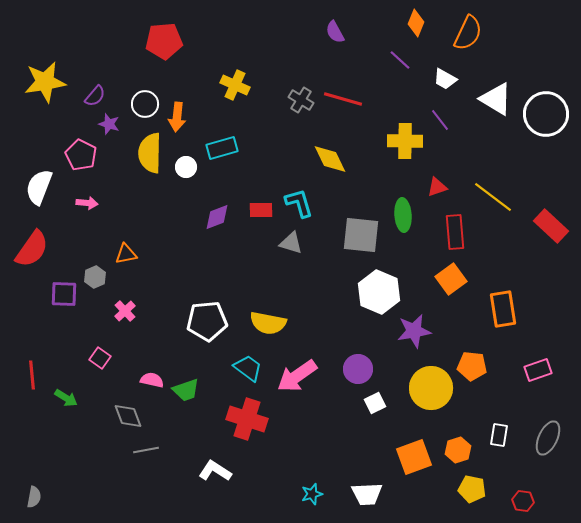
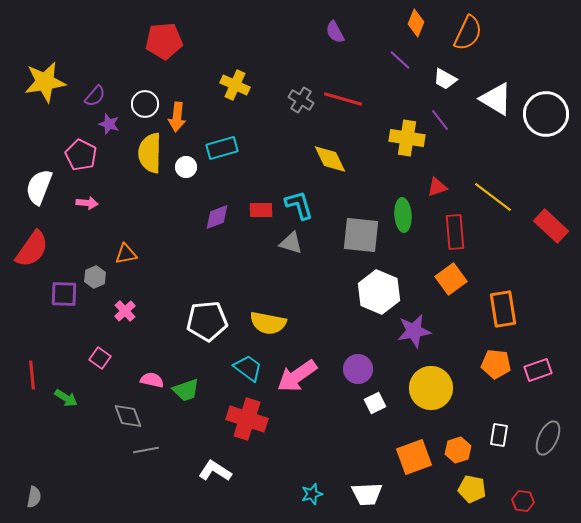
yellow cross at (405, 141): moved 2 px right, 3 px up; rotated 8 degrees clockwise
cyan L-shape at (299, 203): moved 2 px down
orange pentagon at (472, 366): moved 24 px right, 2 px up
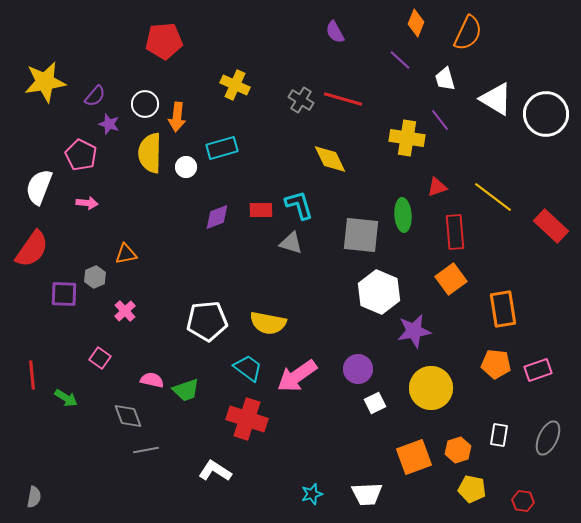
white trapezoid at (445, 79): rotated 45 degrees clockwise
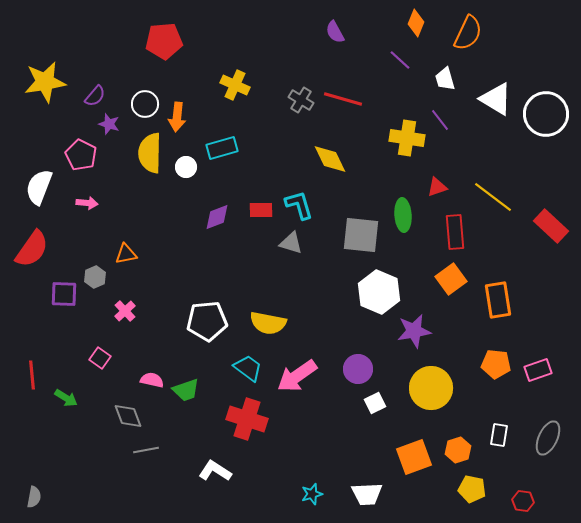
orange rectangle at (503, 309): moved 5 px left, 9 px up
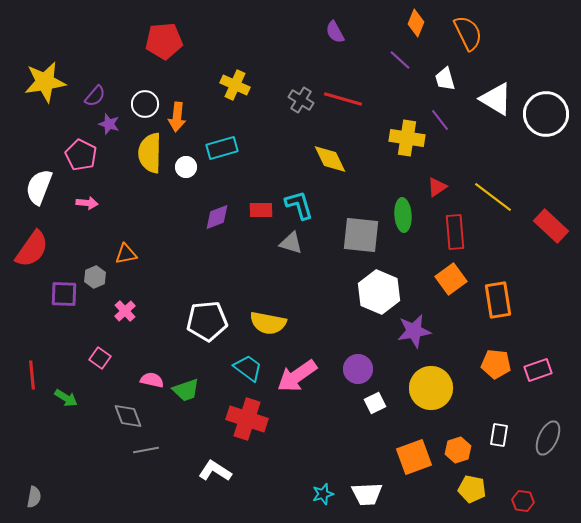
orange semicircle at (468, 33): rotated 51 degrees counterclockwise
red triangle at (437, 187): rotated 15 degrees counterclockwise
cyan star at (312, 494): moved 11 px right
